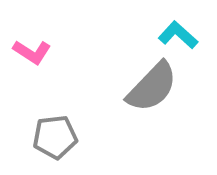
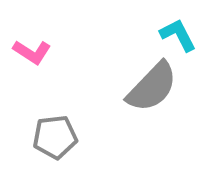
cyan L-shape: rotated 21 degrees clockwise
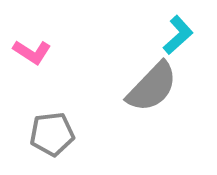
cyan L-shape: rotated 75 degrees clockwise
gray pentagon: moved 3 px left, 3 px up
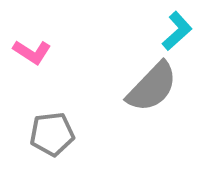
cyan L-shape: moved 1 px left, 4 px up
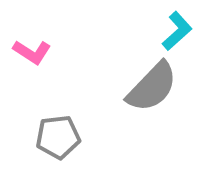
gray pentagon: moved 6 px right, 3 px down
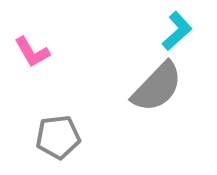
pink L-shape: rotated 27 degrees clockwise
gray semicircle: moved 5 px right
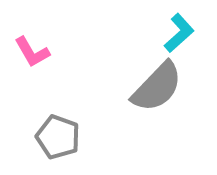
cyan L-shape: moved 2 px right, 2 px down
gray pentagon: rotated 27 degrees clockwise
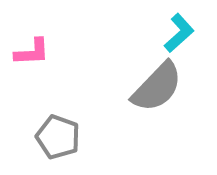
pink L-shape: rotated 63 degrees counterclockwise
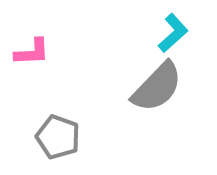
cyan L-shape: moved 6 px left
